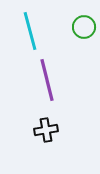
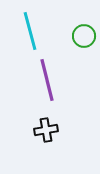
green circle: moved 9 px down
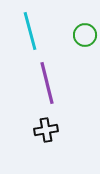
green circle: moved 1 px right, 1 px up
purple line: moved 3 px down
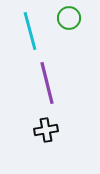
green circle: moved 16 px left, 17 px up
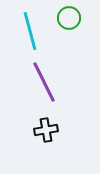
purple line: moved 3 px left, 1 px up; rotated 12 degrees counterclockwise
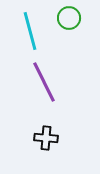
black cross: moved 8 px down; rotated 15 degrees clockwise
